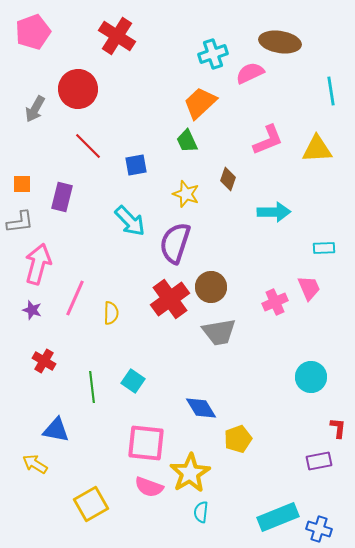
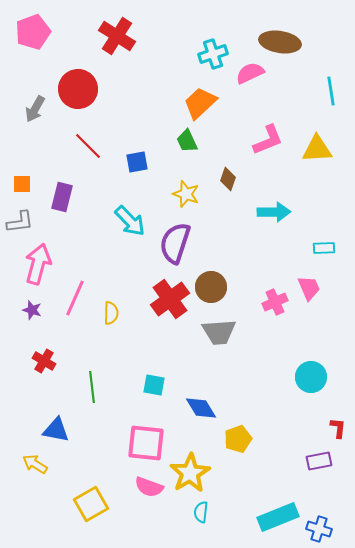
blue square at (136, 165): moved 1 px right, 3 px up
gray trapezoid at (219, 332): rotated 6 degrees clockwise
cyan square at (133, 381): moved 21 px right, 4 px down; rotated 25 degrees counterclockwise
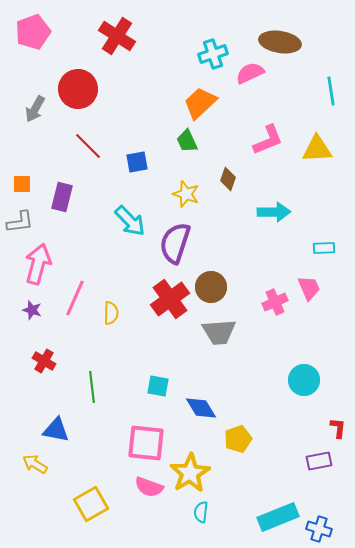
cyan circle at (311, 377): moved 7 px left, 3 px down
cyan square at (154, 385): moved 4 px right, 1 px down
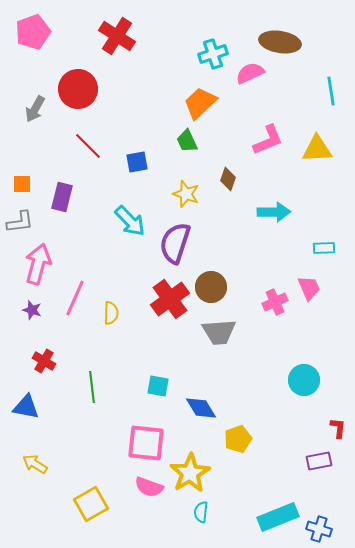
blue triangle at (56, 430): moved 30 px left, 23 px up
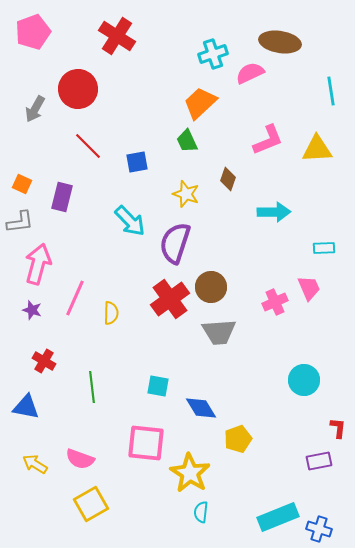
orange square at (22, 184): rotated 24 degrees clockwise
yellow star at (190, 473): rotated 9 degrees counterclockwise
pink semicircle at (149, 487): moved 69 px left, 28 px up
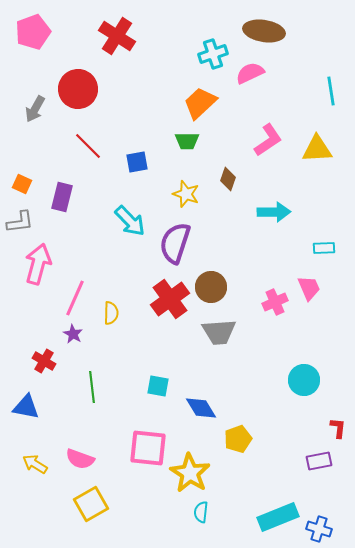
brown ellipse at (280, 42): moved 16 px left, 11 px up
pink L-shape at (268, 140): rotated 12 degrees counterclockwise
green trapezoid at (187, 141): rotated 65 degrees counterclockwise
purple star at (32, 310): moved 41 px right, 24 px down; rotated 12 degrees clockwise
pink square at (146, 443): moved 2 px right, 5 px down
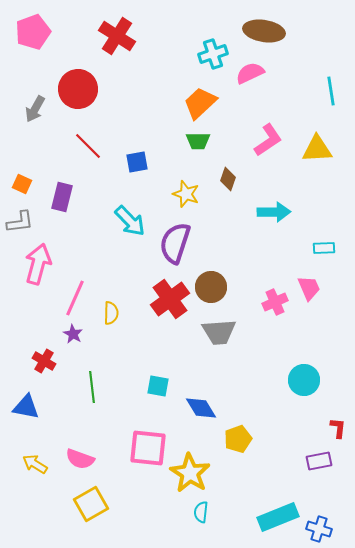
green trapezoid at (187, 141): moved 11 px right
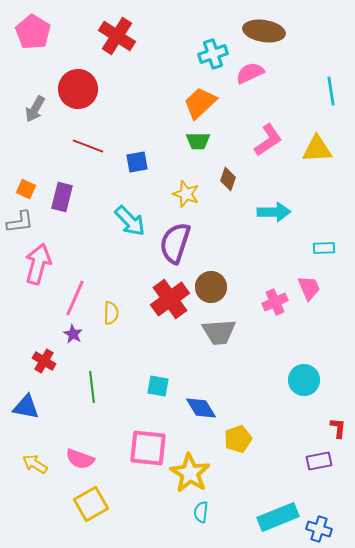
pink pentagon at (33, 32): rotated 20 degrees counterclockwise
red line at (88, 146): rotated 24 degrees counterclockwise
orange square at (22, 184): moved 4 px right, 5 px down
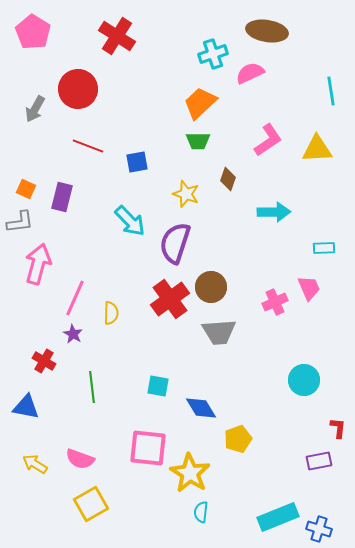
brown ellipse at (264, 31): moved 3 px right
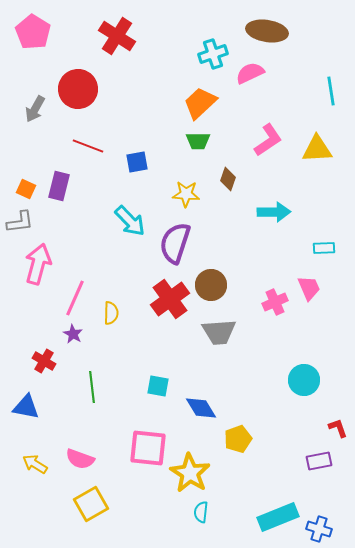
yellow star at (186, 194): rotated 16 degrees counterclockwise
purple rectangle at (62, 197): moved 3 px left, 11 px up
brown circle at (211, 287): moved 2 px up
red L-shape at (338, 428): rotated 25 degrees counterclockwise
